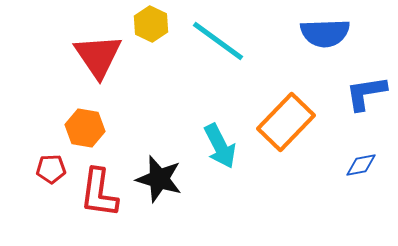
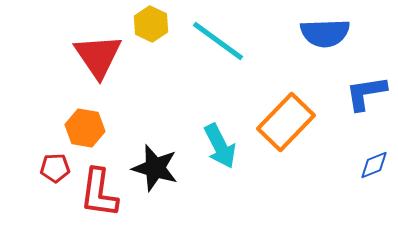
blue diamond: moved 13 px right; rotated 12 degrees counterclockwise
red pentagon: moved 4 px right, 1 px up
black star: moved 4 px left, 11 px up
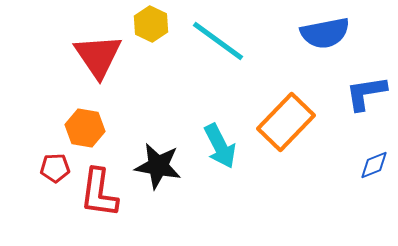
blue semicircle: rotated 9 degrees counterclockwise
black star: moved 3 px right, 2 px up; rotated 6 degrees counterclockwise
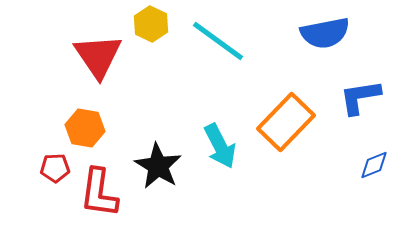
blue L-shape: moved 6 px left, 4 px down
black star: rotated 21 degrees clockwise
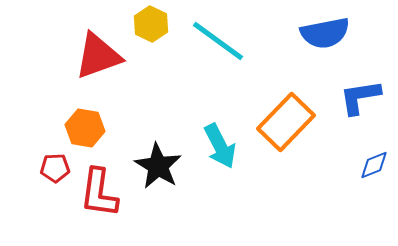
red triangle: rotated 44 degrees clockwise
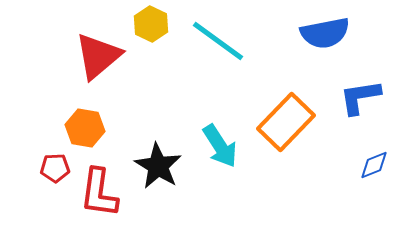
red triangle: rotated 20 degrees counterclockwise
cyan arrow: rotated 6 degrees counterclockwise
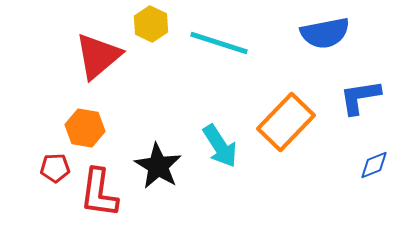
cyan line: moved 1 px right, 2 px down; rotated 18 degrees counterclockwise
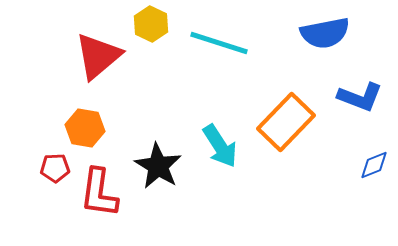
blue L-shape: rotated 150 degrees counterclockwise
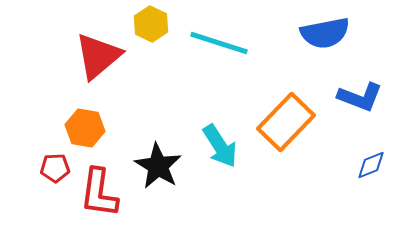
blue diamond: moved 3 px left
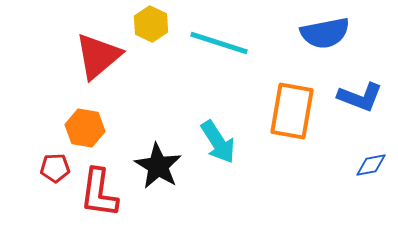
orange rectangle: moved 6 px right, 11 px up; rotated 34 degrees counterclockwise
cyan arrow: moved 2 px left, 4 px up
blue diamond: rotated 12 degrees clockwise
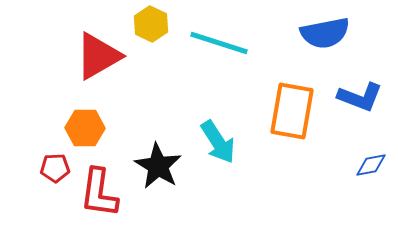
red triangle: rotated 10 degrees clockwise
orange hexagon: rotated 9 degrees counterclockwise
